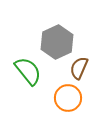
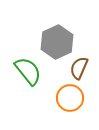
orange circle: moved 2 px right
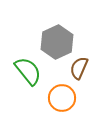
orange circle: moved 8 px left
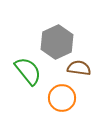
brown semicircle: rotated 75 degrees clockwise
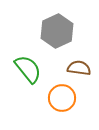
gray hexagon: moved 11 px up
green semicircle: moved 2 px up
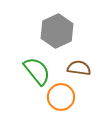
green semicircle: moved 9 px right, 2 px down
orange circle: moved 1 px left, 1 px up
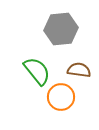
gray hexagon: moved 4 px right, 2 px up; rotated 20 degrees clockwise
brown semicircle: moved 2 px down
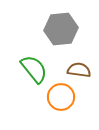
green semicircle: moved 3 px left, 2 px up
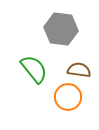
gray hexagon: rotated 12 degrees clockwise
orange circle: moved 7 px right
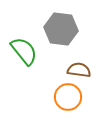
green semicircle: moved 10 px left, 18 px up
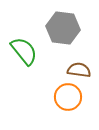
gray hexagon: moved 2 px right, 1 px up
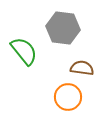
brown semicircle: moved 3 px right, 2 px up
